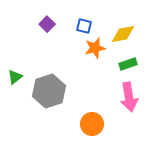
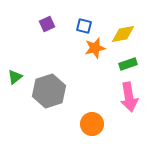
purple square: rotated 21 degrees clockwise
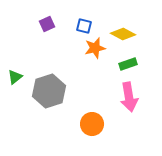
yellow diamond: rotated 40 degrees clockwise
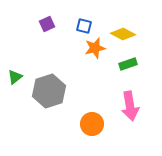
pink arrow: moved 1 px right, 9 px down
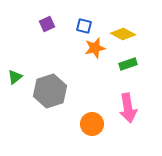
gray hexagon: moved 1 px right
pink arrow: moved 2 px left, 2 px down
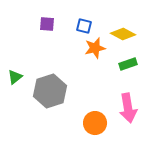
purple square: rotated 28 degrees clockwise
orange circle: moved 3 px right, 1 px up
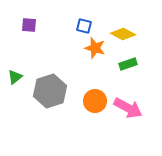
purple square: moved 18 px left, 1 px down
orange star: rotated 30 degrees clockwise
pink arrow: rotated 52 degrees counterclockwise
orange circle: moved 22 px up
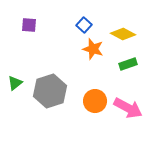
blue square: moved 1 px up; rotated 28 degrees clockwise
orange star: moved 2 px left, 1 px down
green triangle: moved 6 px down
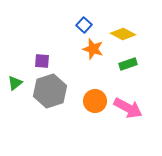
purple square: moved 13 px right, 36 px down
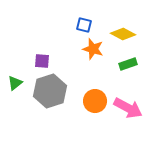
blue square: rotated 28 degrees counterclockwise
